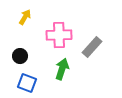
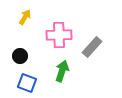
green arrow: moved 2 px down
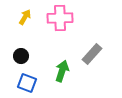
pink cross: moved 1 px right, 17 px up
gray rectangle: moved 7 px down
black circle: moved 1 px right
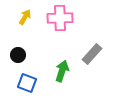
black circle: moved 3 px left, 1 px up
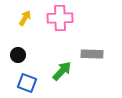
yellow arrow: moved 1 px down
gray rectangle: rotated 50 degrees clockwise
green arrow: rotated 25 degrees clockwise
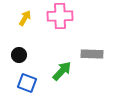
pink cross: moved 2 px up
black circle: moved 1 px right
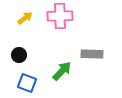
yellow arrow: rotated 21 degrees clockwise
